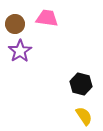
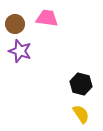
purple star: rotated 20 degrees counterclockwise
yellow semicircle: moved 3 px left, 2 px up
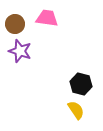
yellow semicircle: moved 5 px left, 4 px up
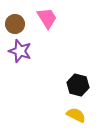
pink trapezoid: rotated 50 degrees clockwise
black hexagon: moved 3 px left, 1 px down
yellow semicircle: moved 5 px down; rotated 30 degrees counterclockwise
